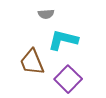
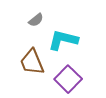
gray semicircle: moved 10 px left, 6 px down; rotated 35 degrees counterclockwise
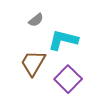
brown trapezoid: moved 1 px right, 1 px down; rotated 52 degrees clockwise
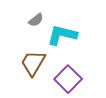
cyan L-shape: moved 1 px left, 5 px up
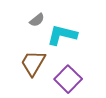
gray semicircle: moved 1 px right
